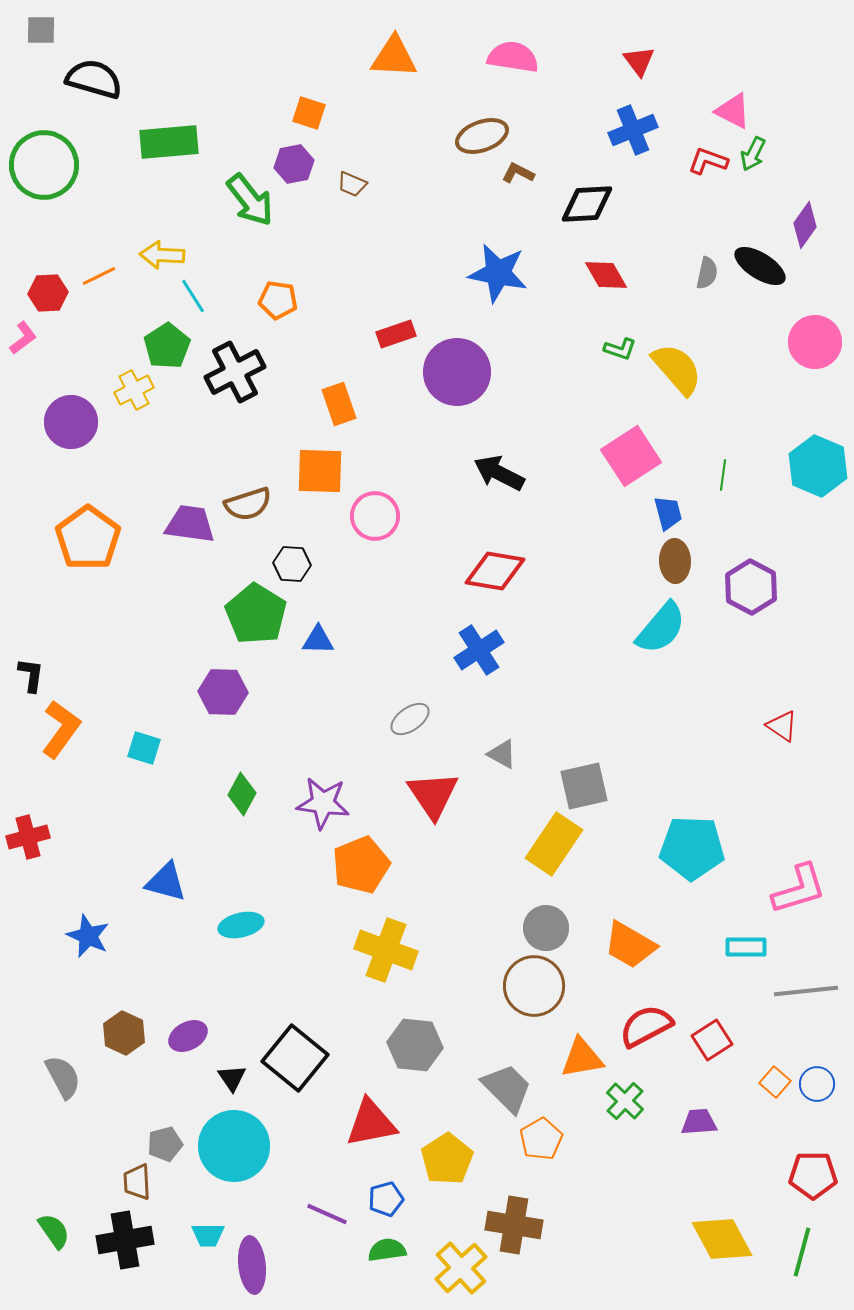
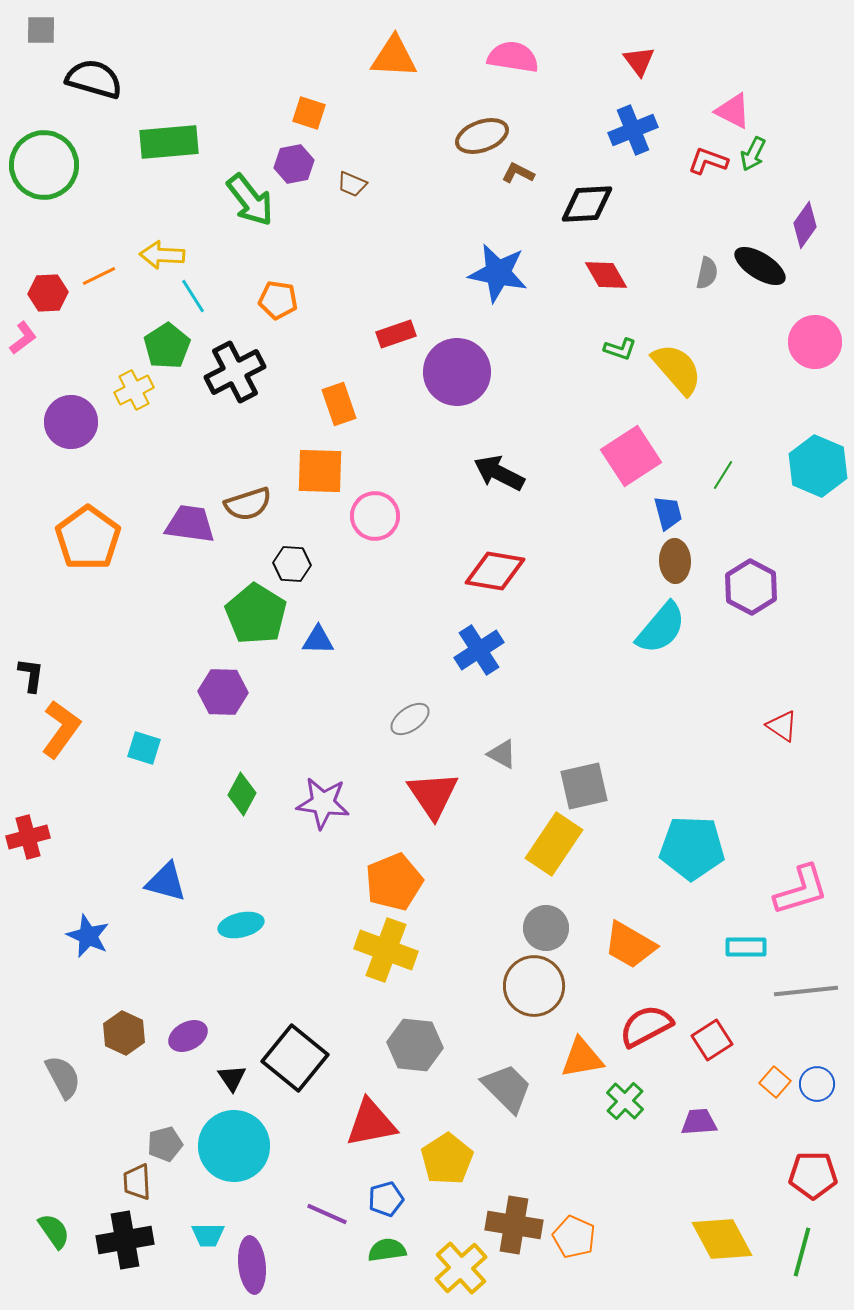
green line at (723, 475): rotated 24 degrees clockwise
orange pentagon at (361, 865): moved 33 px right, 17 px down
pink L-shape at (799, 889): moved 2 px right, 1 px down
orange pentagon at (541, 1139): moved 33 px right, 98 px down; rotated 18 degrees counterclockwise
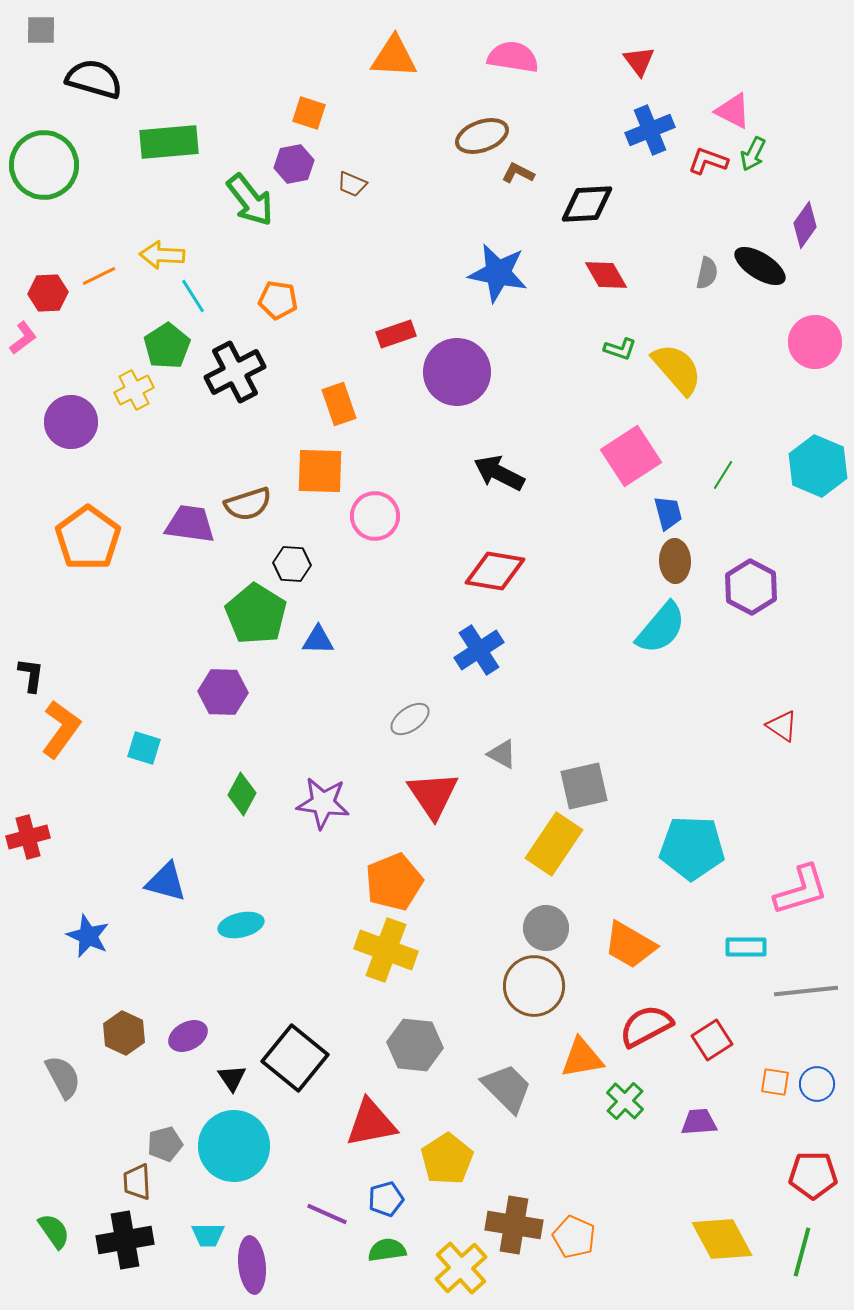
blue cross at (633, 130): moved 17 px right
orange square at (775, 1082): rotated 32 degrees counterclockwise
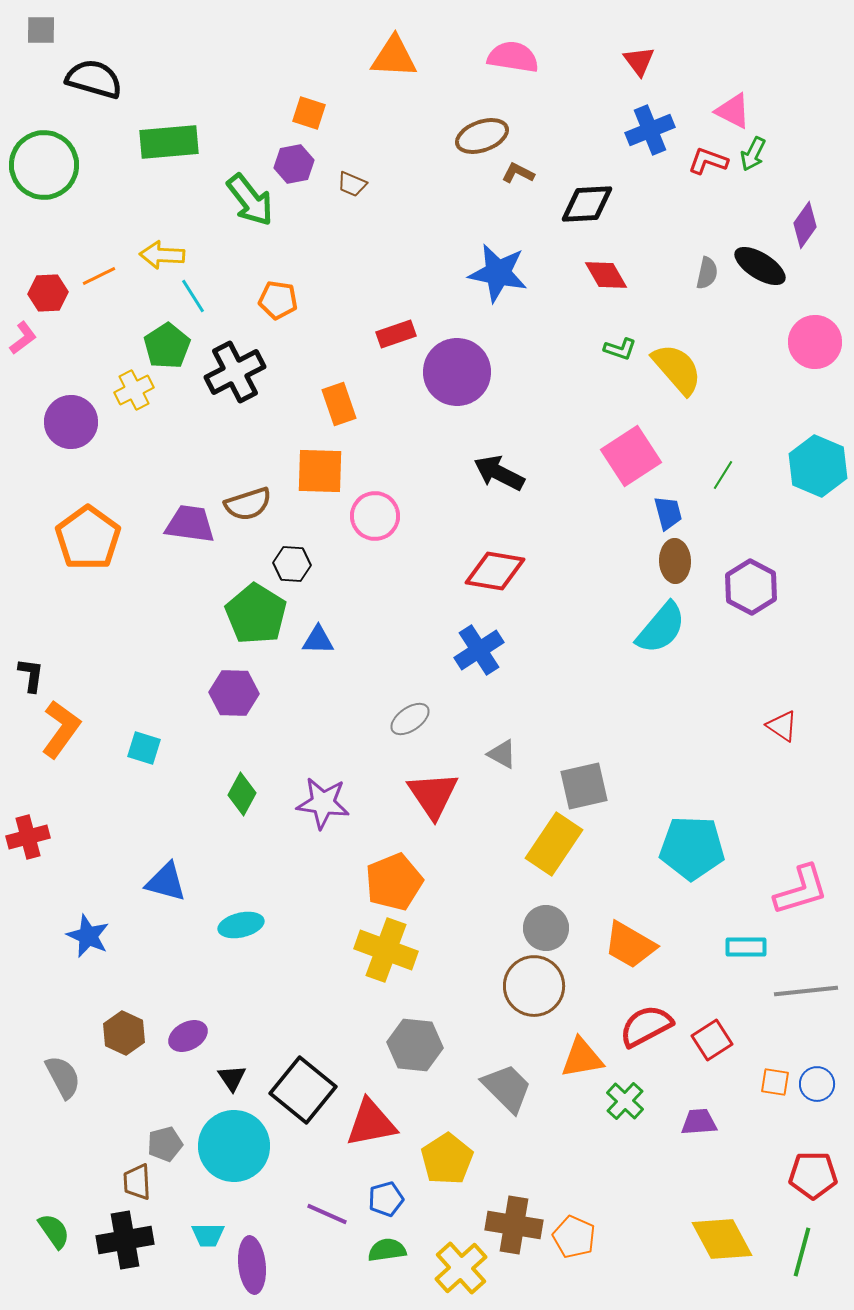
purple hexagon at (223, 692): moved 11 px right, 1 px down
black square at (295, 1058): moved 8 px right, 32 px down
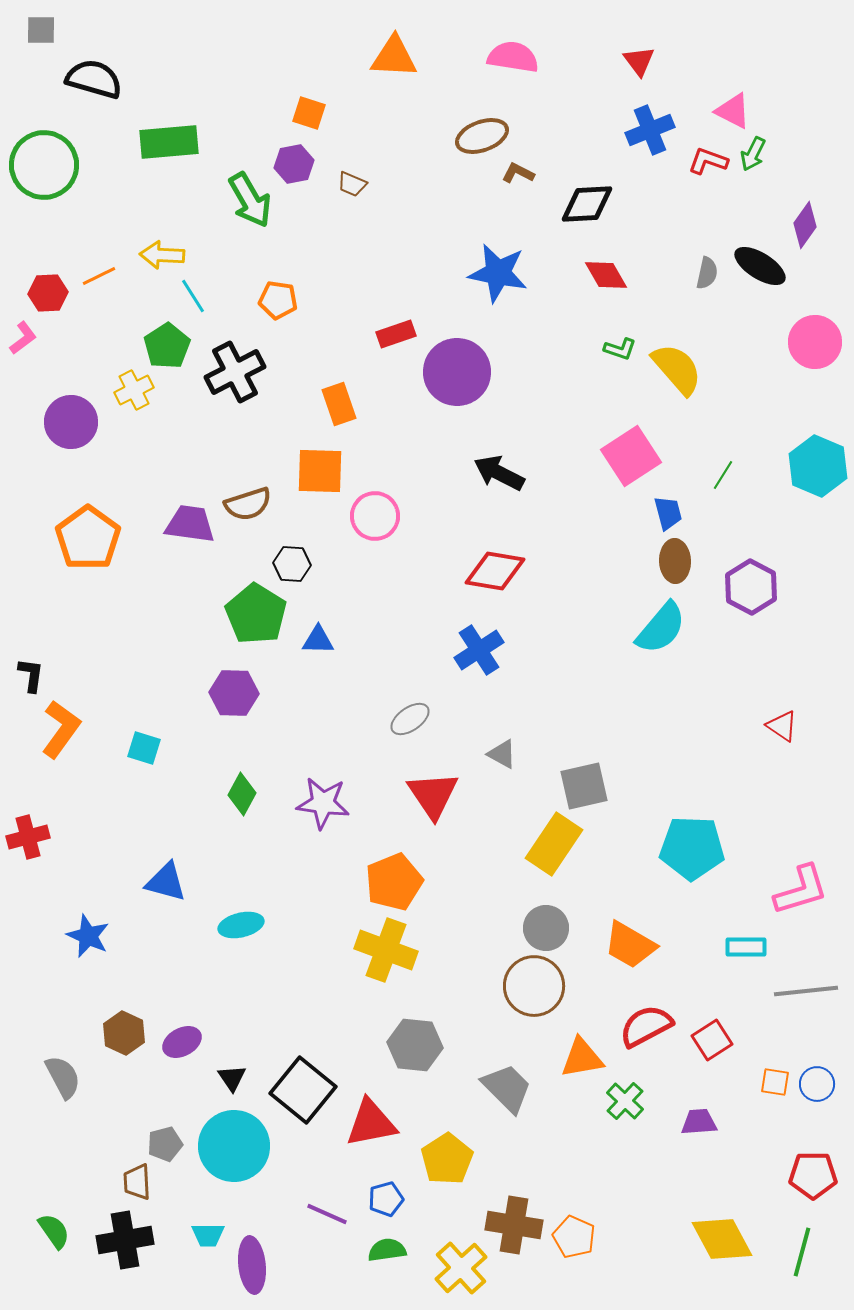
green arrow at (250, 200): rotated 8 degrees clockwise
purple ellipse at (188, 1036): moved 6 px left, 6 px down
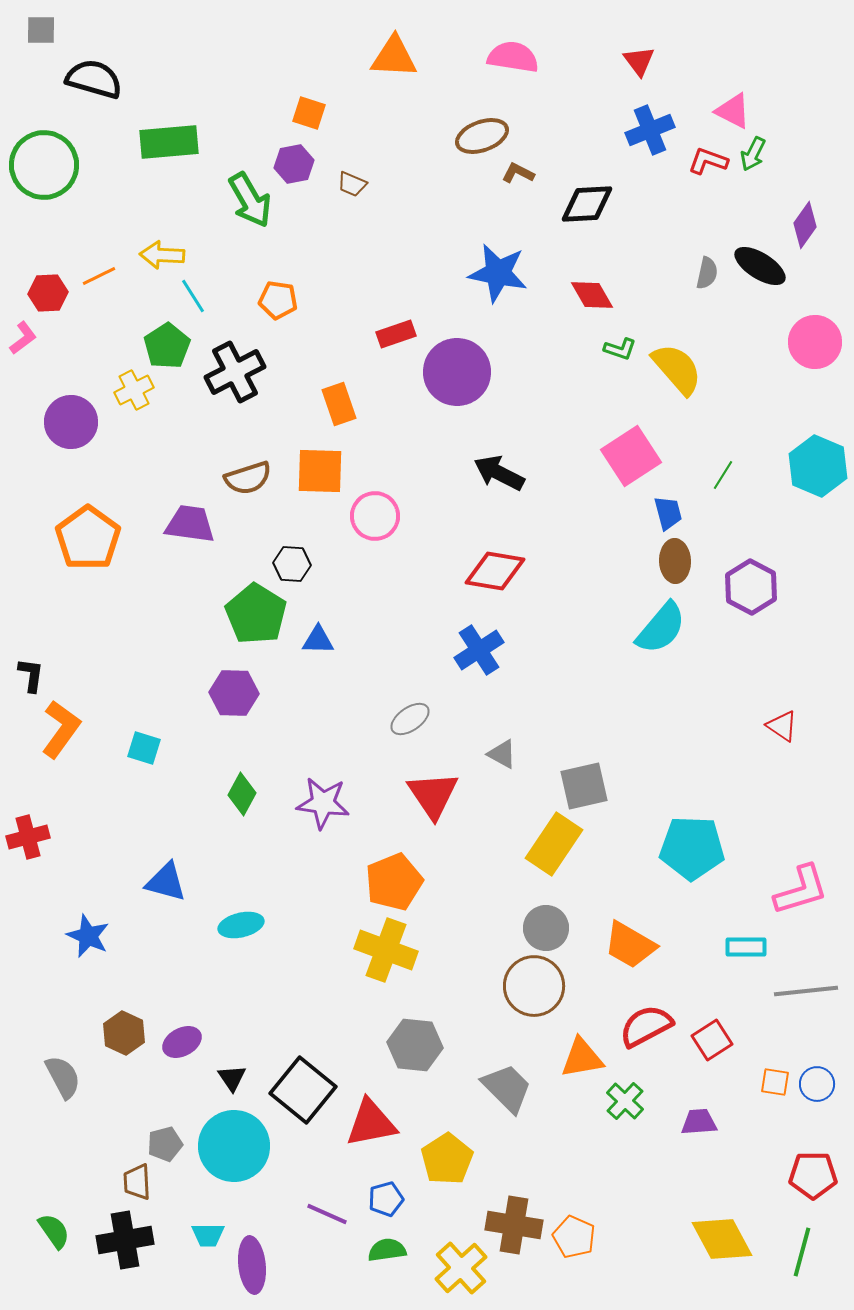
red diamond at (606, 275): moved 14 px left, 20 px down
brown semicircle at (248, 504): moved 26 px up
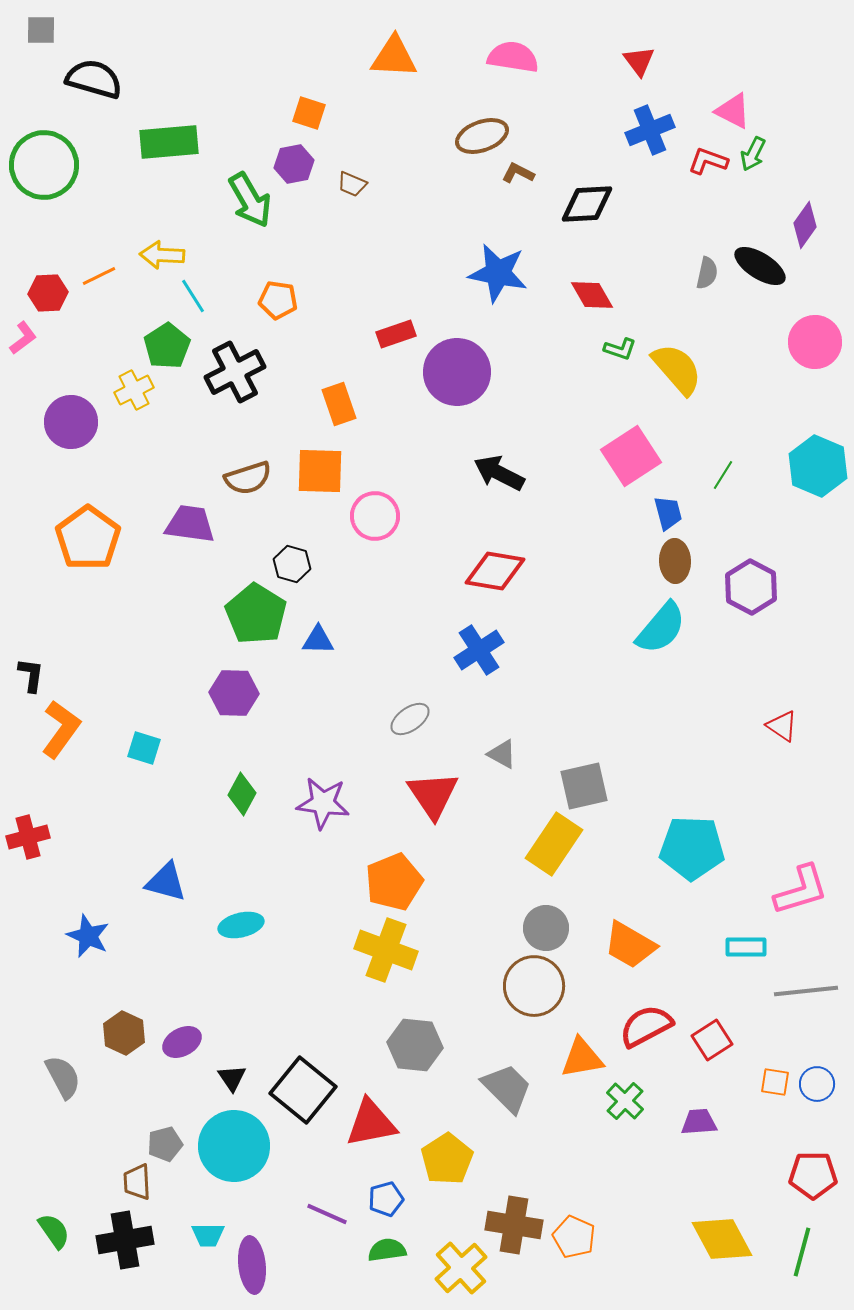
black hexagon at (292, 564): rotated 12 degrees clockwise
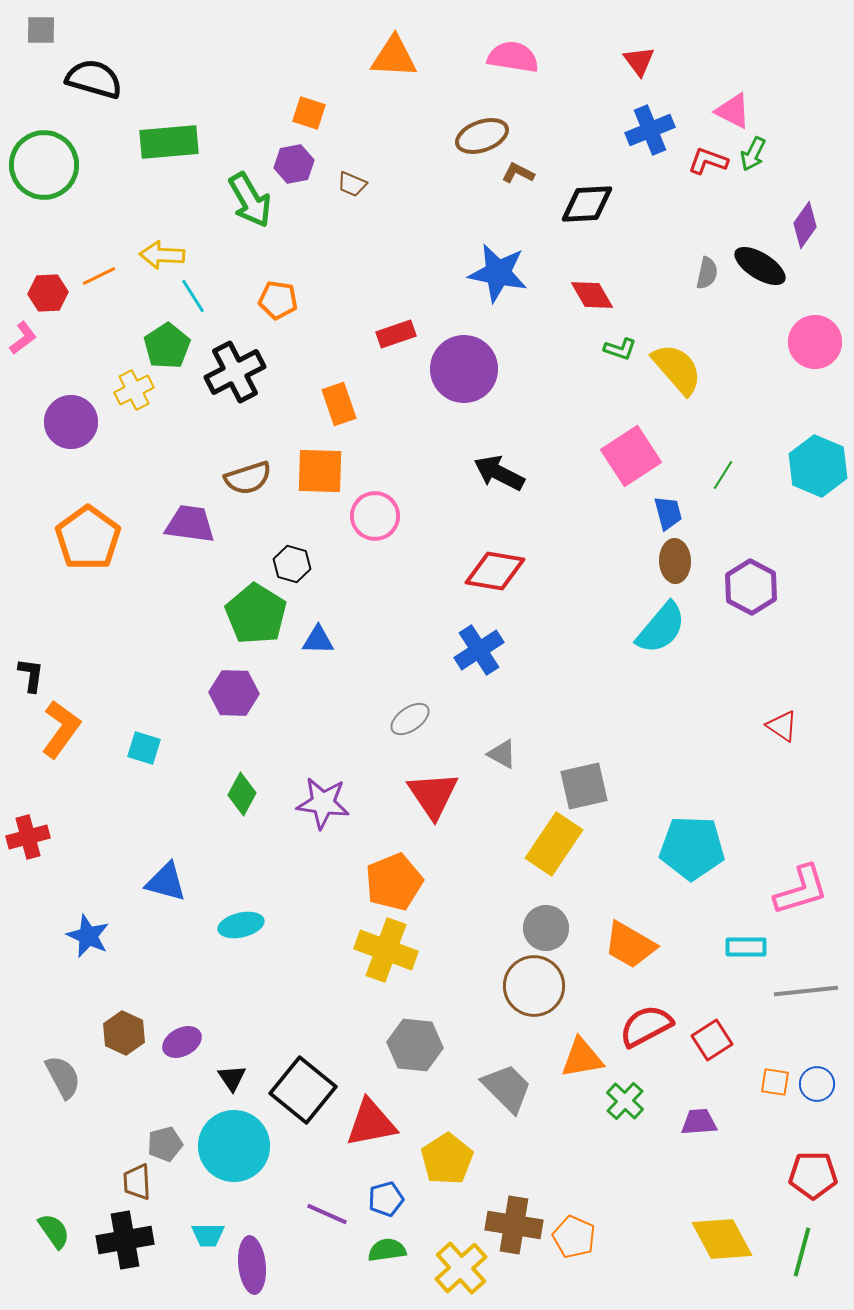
purple circle at (457, 372): moved 7 px right, 3 px up
